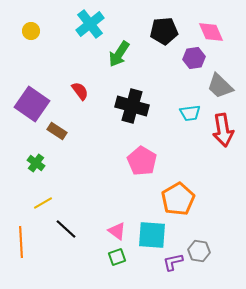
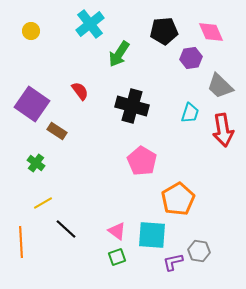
purple hexagon: moved 3 px left
cyan trapezoid: rotated 65 degrees counterclockwise
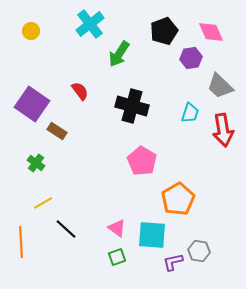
black pentagon: rotated 16 degrees counterclockwise
pink triangle: moved 3 px up
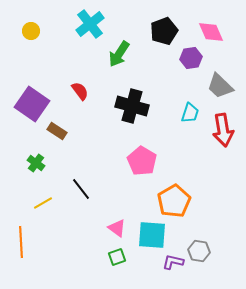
orange pentagon: moved 4 px left, 2 px down
black line: moved 15 px right, 40 px up; rotated 10 degrees clockwise
purple L-shape: rotated 25 degrees clockwise
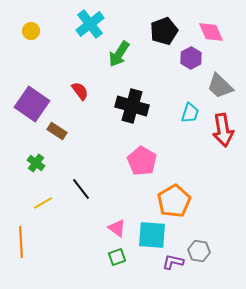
purple hexagon: rotated 20 degrees counterclockwise
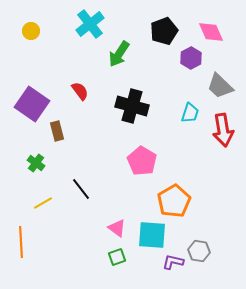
brown rectangle: rotated 42 degrees clockwise
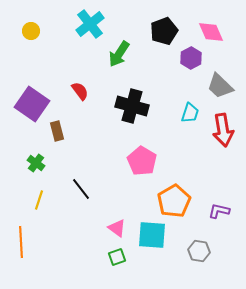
yellow line: moved 4 px left, 3 px up; rotated 42 degrees counterclockwise
purple L-shape: moved 46 px right, 51 px up
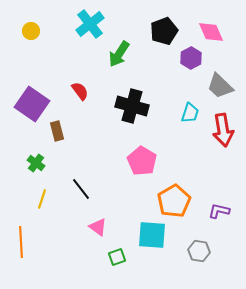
yellow line: moved 3 px right, 1 px up
pink triangle: moved 19 px left, 1 px up
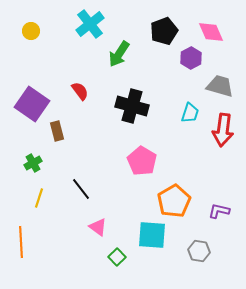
gray trapezoid: rotated 152 degrees clockwise
red arrow: rotated 16 degrees clockwise
green cross: moved 3 px left; rotated 24 degrees clockwise
yellow line: moved 3 px left, 1 px up
green square: rotated 24 degrees counterclockwise
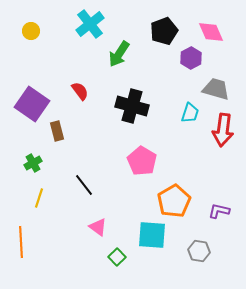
gray trapezoid: moved 4 px left, 3 px down
black line: moved 3 px right, 4 px up
